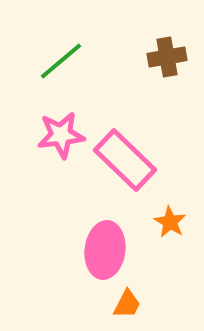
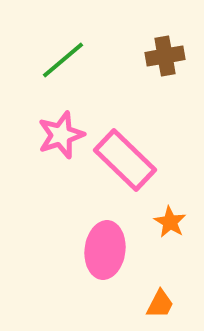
brown cross: moved 2 px left, 1 px up
green line: moved 2 px right, 1 px up
pink star: rotated 12 degrees counterclockwise
orange trapezoid: moved 33 px right
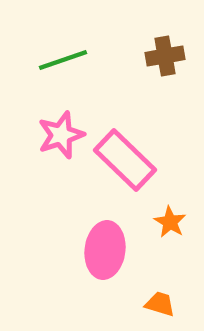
green line: rotated 21 degrees clockwise
orange trapezoid: rotated 100 degrees counterclockwise
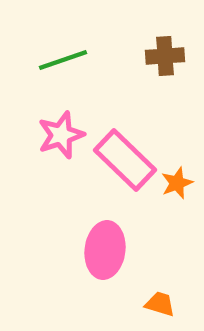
brown cross: rotated 6 degrees clockwise
orange star: moved 7 px right, 39 px up; rotated 20 degrees clockwise
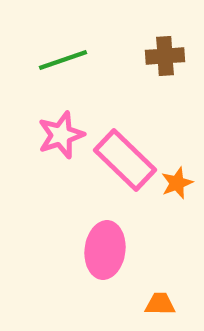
orange trapezoid: rotated 16 degrees counterclockwise
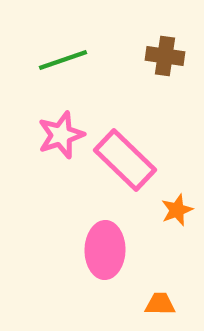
brown cross: rotated 12 degrees clockwise
orange star: moved 27 px down
pink ellipse: rotated 6 degrees counterclockwise
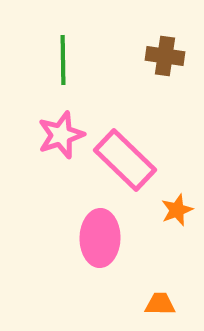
green line: rotated 72 degrees counterclockwise
pink ellipse: moved 5 px left, 12 px up
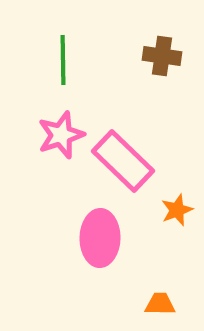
brown cross: moved 3 px left
pink rectangle: moved 2 px left, 1 px down
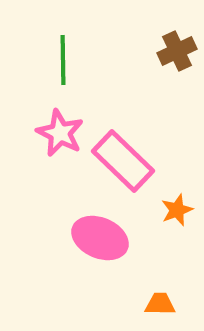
brown cross: moved 15 px right, 5 px up; rotated 33 degrees counterclockwise
pink star: moved 1 px left, 2 px up; rotated 27 degrees counterclockwise
pink ellipse: rotated 68 degrees counterclockwise
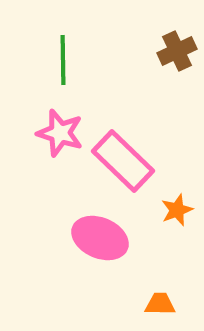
pink star: rotated 9 degrees counterclockwise
